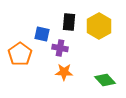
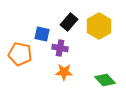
black rectangle: rotated 36 degrees clockwise
orange pentagon: rotated 25 degrees counterclockwise
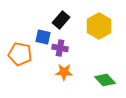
black rectangle: moved 8 px left, 2 px up
blue square: moved 1 px right, 3 px down
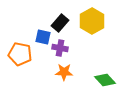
black rectangle: moved 1 px left, 3 px down
yellow hexagon: moved 7 px left, 5 px up
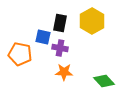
black rectangle: rotated 30 degrees counterclockwise
green diamond: moved 1 px left, 1 px down
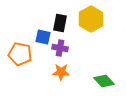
yellow hexagon: moved 1 px left, 2 px up
orange star: moved 3 px left
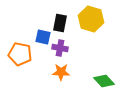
yellow hexagon: rotated 15 degrees counterclockwise
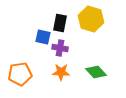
orange pentagon: moved 20 px down; rotated 20 degrees counterclockwise
green diamond: moved 8 px left, 9 px up
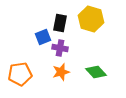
blue square: rotated 35 degrees counterclockwise
orange star: rotated 18 degrees counterclockwise
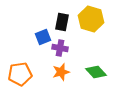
black rectangle: moved 2 px right, 1 px up
